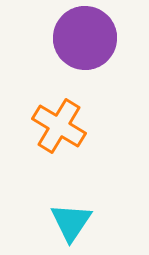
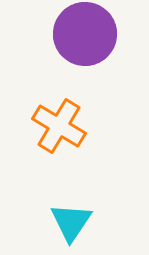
purple circle: moved 4 px up
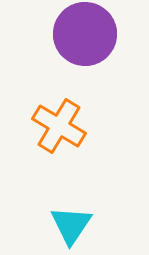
cyan triangle: moved 3 px down
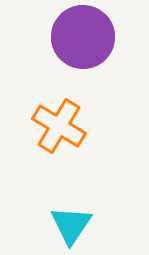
purple circle: moved 2 px left, 3 px down
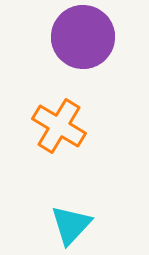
cyan triangle: rotated 9 degrees clockwise
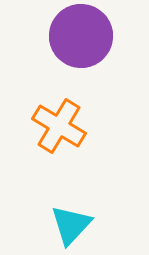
purple circle: moved 2 px left, 1 px up
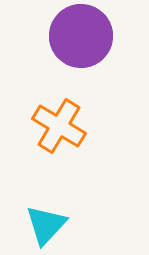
cyan triangle: moved 25 px left
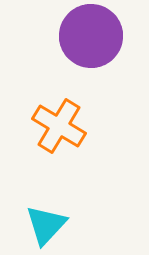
purple circle: moved 10 px right
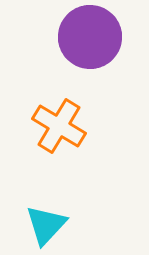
purple circle: moved 1 px left, 1 px down
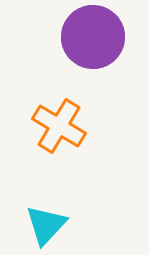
purple circle: moved 3 px right
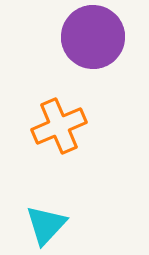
orange cross: rotated 36 degrees clockwise
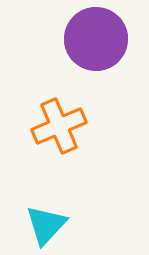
purple circle: moved 3 px right, 2 px down
